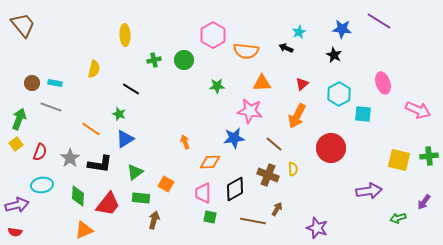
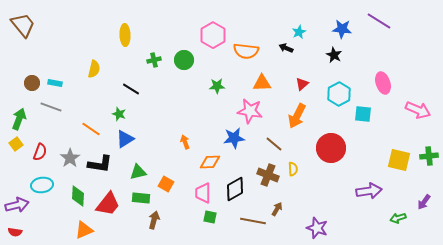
green triangle at (135, 172): moved 3 px right; rotated 24 degrees clockwise
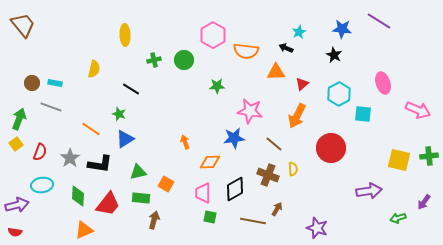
orange triangle at (262, 83): moved 14 px right, 11 px up
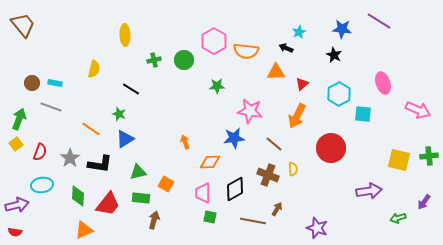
pink hexagon at (213, 35): moved 1 px right, 6 px down
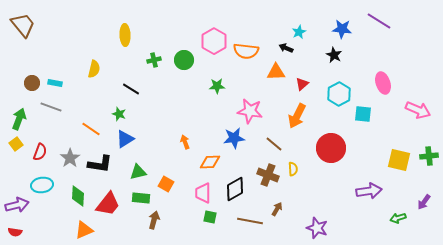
brown line at (253, 221): moved 3 px left
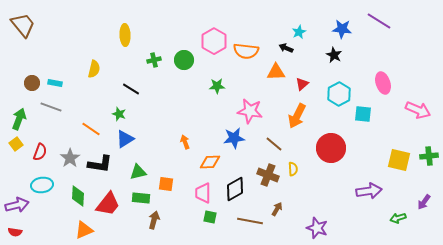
orange square at (166, 184): rotated 21 degrees counterclockwise
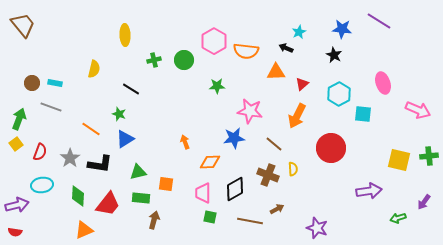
brown arrow at (277, 209): rotated 32 degrees clockwise
